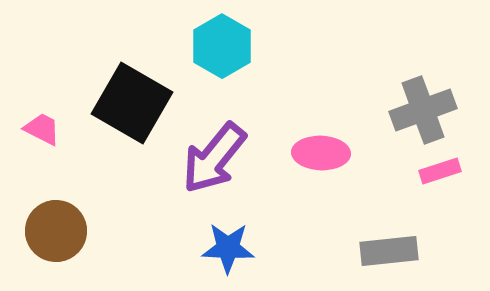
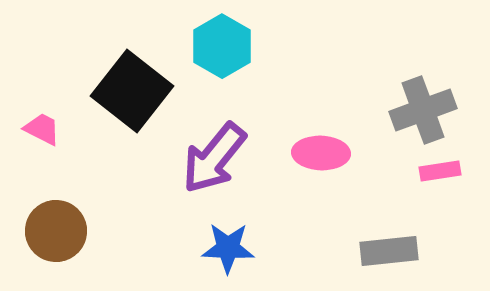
black square: moved 12 px up; rotated 8 degrees clockwise
pink rectangle: rotated 9 degrees clockwise
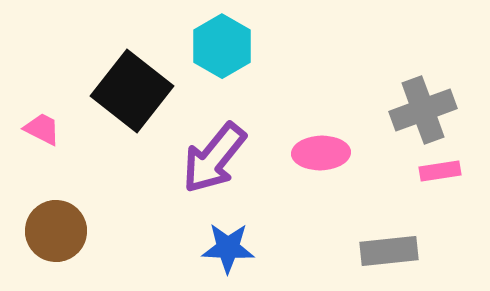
pink ellipse: rotated 4 degrees counterclockwise
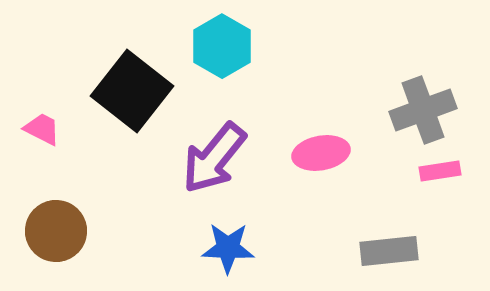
pink ellipse: rotated 8 degrees counterclockwise
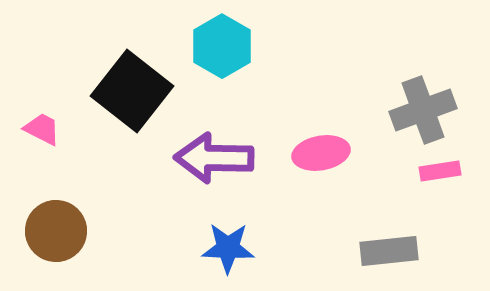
purple arrow: rotated 52 degrees clockwise
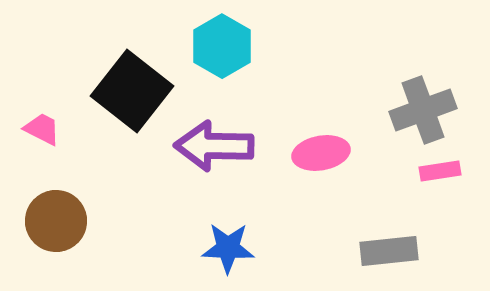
purple arrow: moved 12 px up
brown circle: moved 10 px up
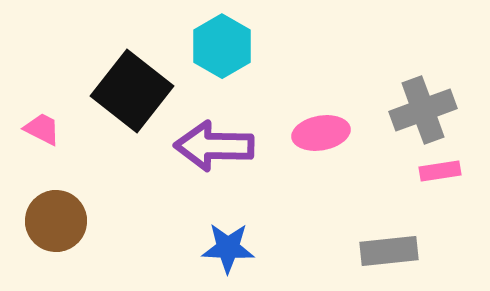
pink ellipse: moved 20 px up
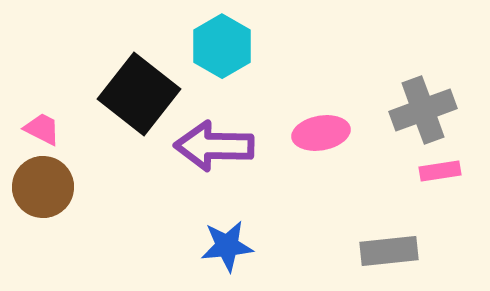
black square: moved 7 px right, 3 px down
brown circle: moved 13 px left, 34 px up
blue star: moved 1 px left, 2 px up; rotated 8 degrees counterclockwise
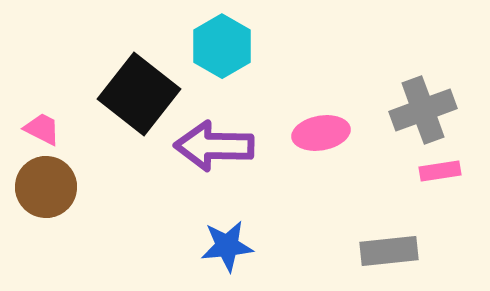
brown circle: moved 3 px right
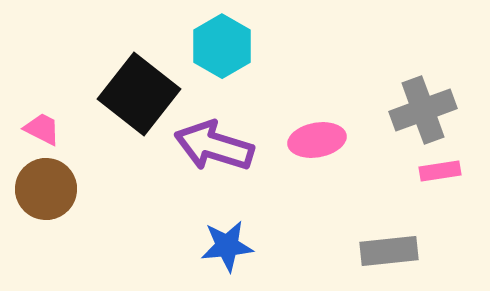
pink ellipse: moved 4 px left, 7 px down
purple arrow: rotated 16 degrees clockwise
brown circle: moved 2 px down
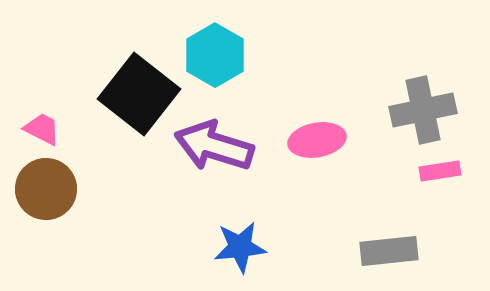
cyan hexagon: moved 7 px left, 9 px down
gray cross: rotated 8 degrees clockwise
blue star: moved 13 px right, 1 px down
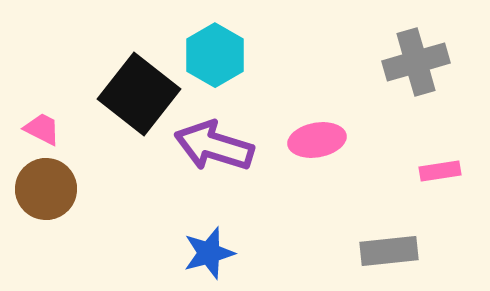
gray cross: moved 7 px left, 48 px up; rotated 4 degrees counterclockwise
blue star: moved 31 px left, 6 px down; rotated 10 degrees counterclockwise
